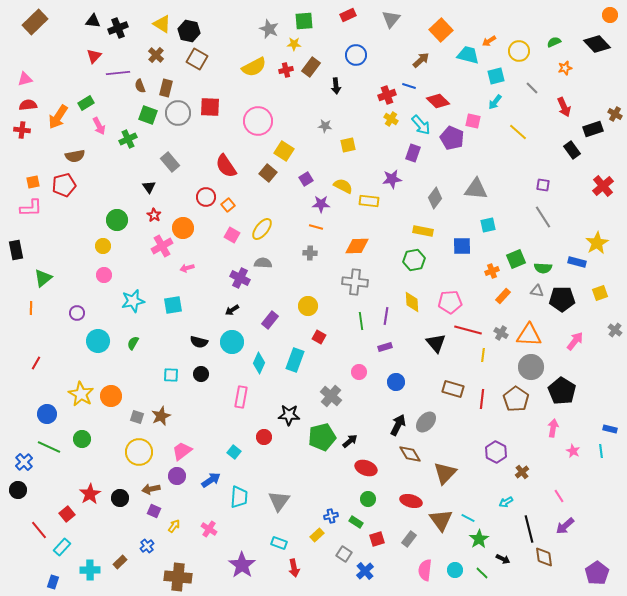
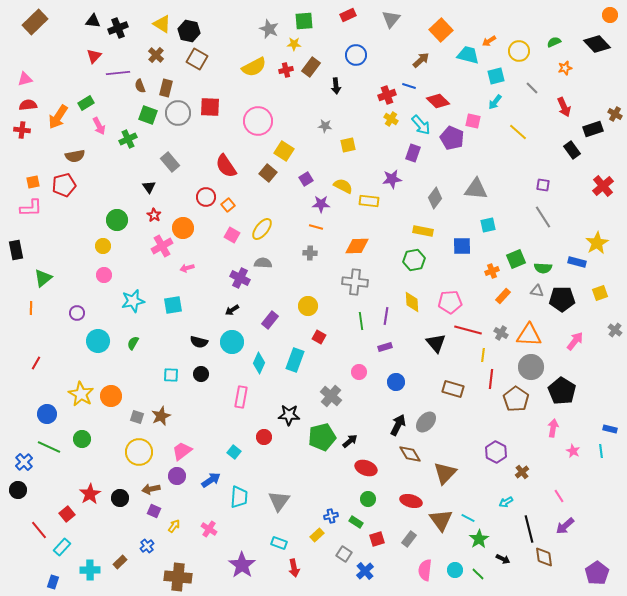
red line at (482, 399): moved 9 px right, 20 px up
green line at (482, 573): moved 4 px left, 1 px down
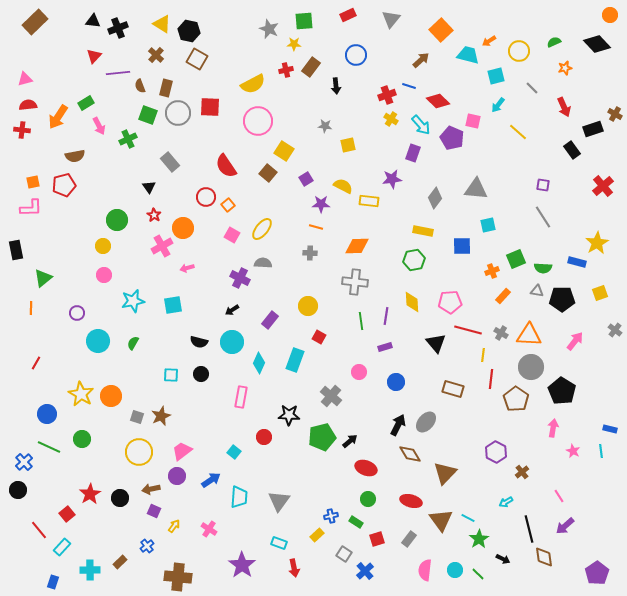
yellow semicircle at (254, 67): moved 1 px left, 17 px down
cyan arrow at (495, 102): moved 3 px right, 3 px down
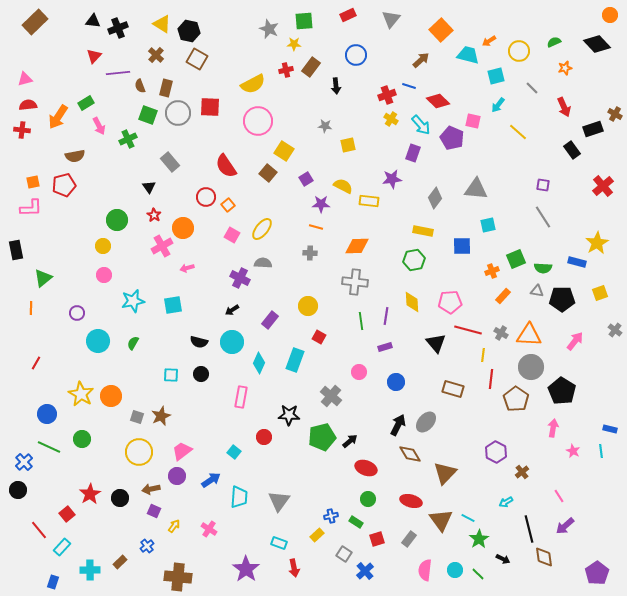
purple star at (242, 565): moved 4 px right, 4 px down
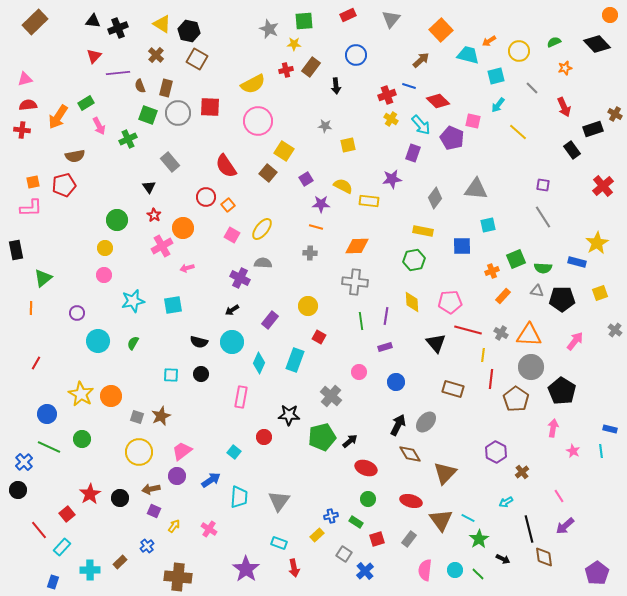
yellow circle at (103, 246): moved 2 px right, 2 px down
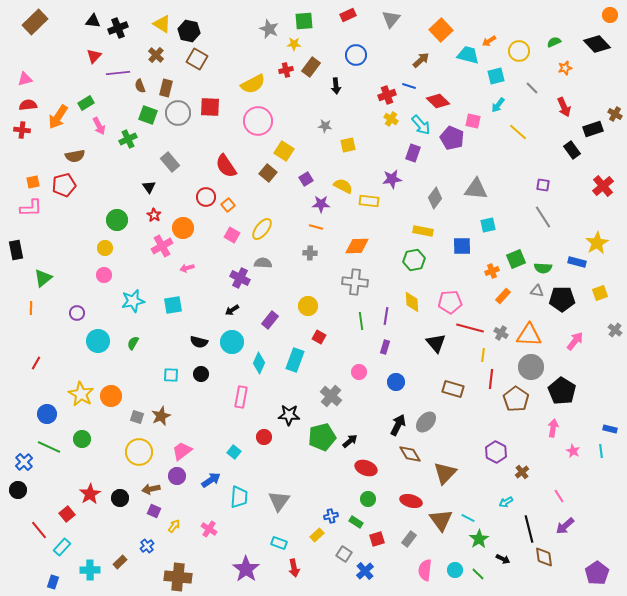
red line at (468, 330): moved 2 px right, 2 px up
purple rectangle at (385, 347): rotated 56 degrees counterclockwise
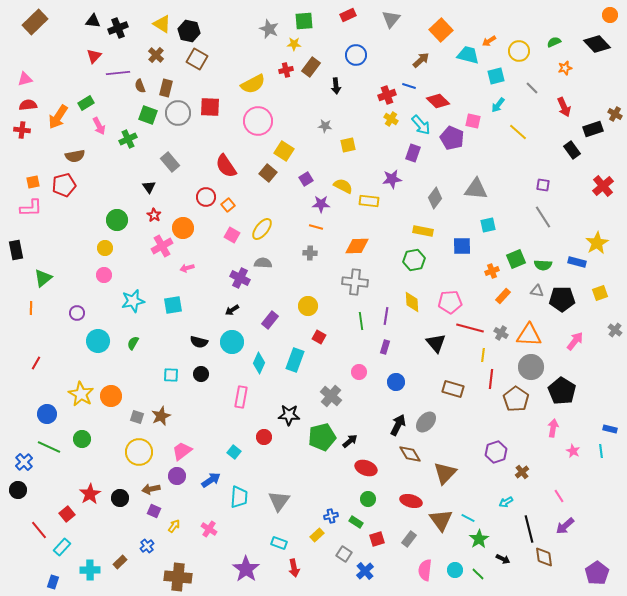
green semicircle at (543, 268): moved 3 px up
purple hexagon at (496, 452): rotated 15 degrees clockwise
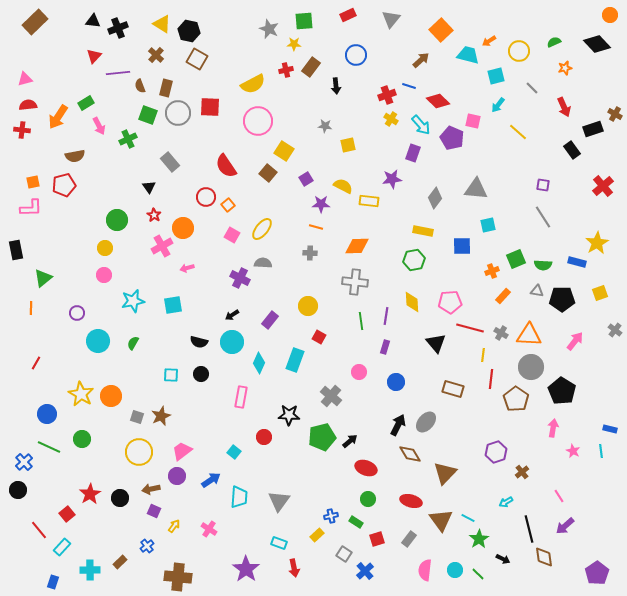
black arrow at (232, 310): moved 5 px down
